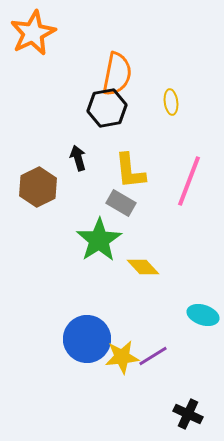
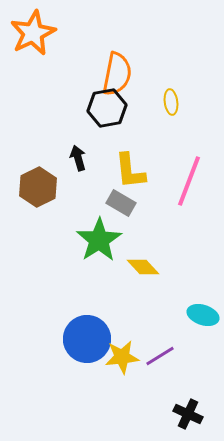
purple line: moved 7 px right
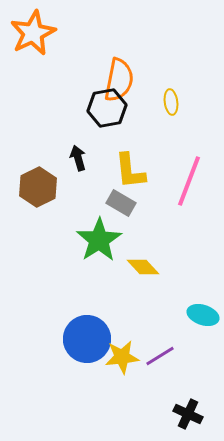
orange semicircle: moved 2 px right, 6 px down
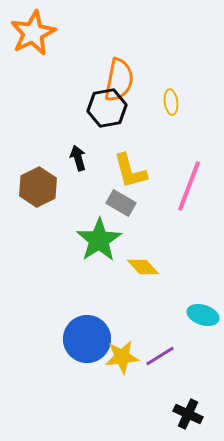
yellow L-shape: rotated 9 degrees counterclockwise
pink line: moved 5 px down
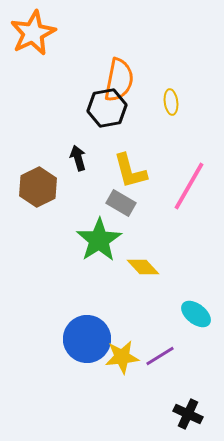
pink line: rotated 9 degrees clockwise
cyan ellipse: moved 7 px left, 1 px up; rotated 20 degrees clockwise
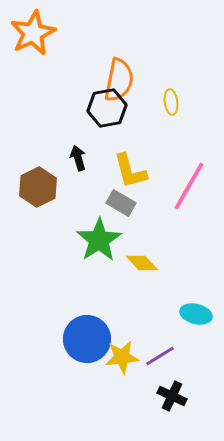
yellow diamond: moved 1 px left, 4 px up
cyan ellipse: rotated 24 degrees counterclockwise
black cross: moved 16 px left, 18 px up
